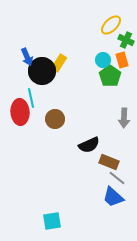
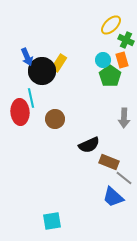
gray line: moved 7 px right
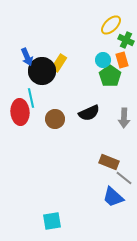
black semicircle: moved 32 px up
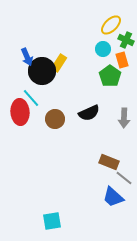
cyan circle: moved 11 px up
cyan line: rotated 30 degrees counterclockwise
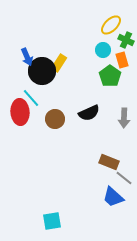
cyan circle: moved 1 px down
